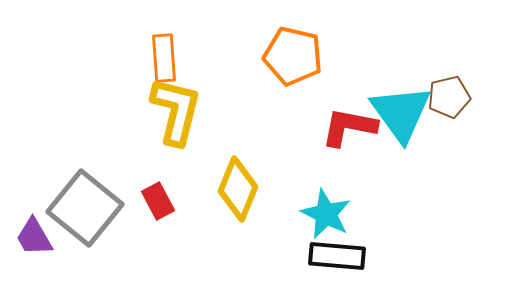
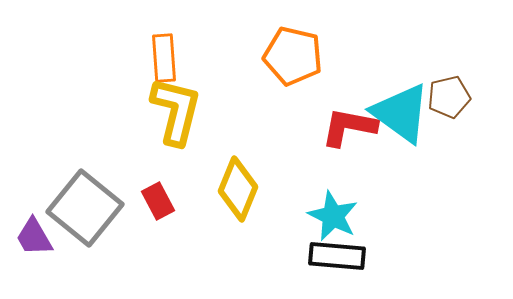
cyan triangle: rotated 18 degrees counterclockwise
cyan star: moved 7 px right, 2 px down
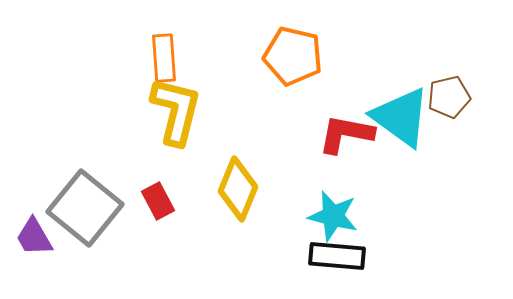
cyan triangle: moved 4 px down
red L-shape: moved 3 px left, 7 px down
cyan star: rotated 12 degrees counterclockwise
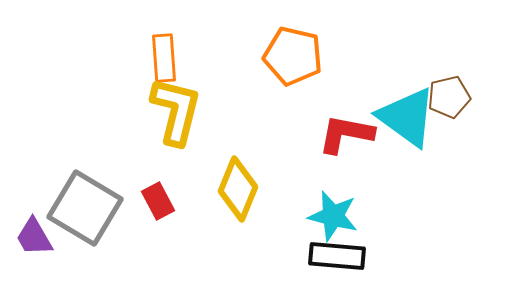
cyan triangle: moved 6 px right
gray square: rotated 8 degrees counterclockwise
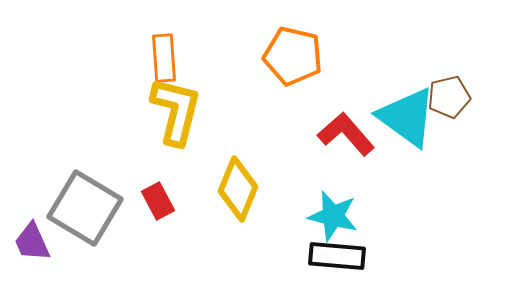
red L-shape: rotated 38 degrees clockwise
purple trapezoid: moved 2 px left, 5 px down; rotated 6 degrees clockwise
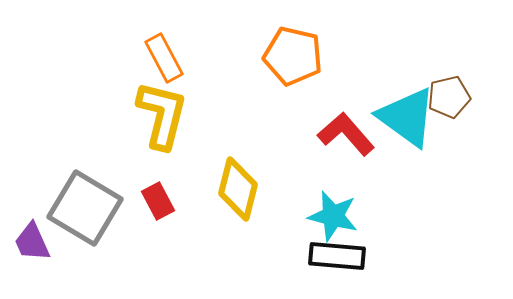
orange rectangle: rotated 24 degrees counterclockwise
yellow L-shape: moved 14 px left, 4 px down
yellow diamond: rotated 8 degrees counterclockwise
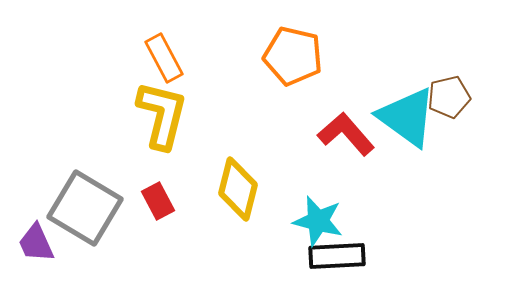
cyan star: moved 15 px left, 5 px down
purple trapezoid: moved 4 px right, 1 px down
black rectangle: rotated 8 degrees counterclockwise
